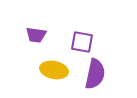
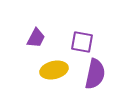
purple trapezoid: moved 3 px down; rotated 70 degrees counterclockwise
yellow ellipse: rotated 24 degrees counterclockwise
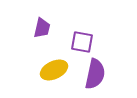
purple trapezoid: moved 6 px right, 10 px up; rotated 15 degrees counterclockwise
yellow ellipse: rotated 12 degrees counterclockwise
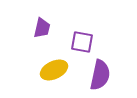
purple semicircle: moved 5 px right, 1 px down
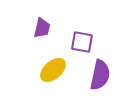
yellow ellipse: moved 1 px left; rotated 16 degrees counterclockwise
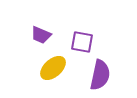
purple trapezoid: moved 1 px left, 7 px down; rotated 100 degrees clockwise
yellow ellipse: moved 2 px up
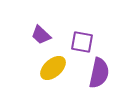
purple trapezoid: rotated 20 degrees clockwise
purple semicircle: moved 1 px left, 2 px up
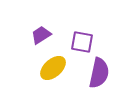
purple trapezoid: rotated 105 degrees clockwise
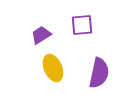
purple square: moved 17 px up; rotated 15 degrees counterclockwise
yellow ellipse: rotated 72 degrees counterclockwise
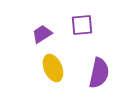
purple trapezoid: moved 1 px right, 1 px up
